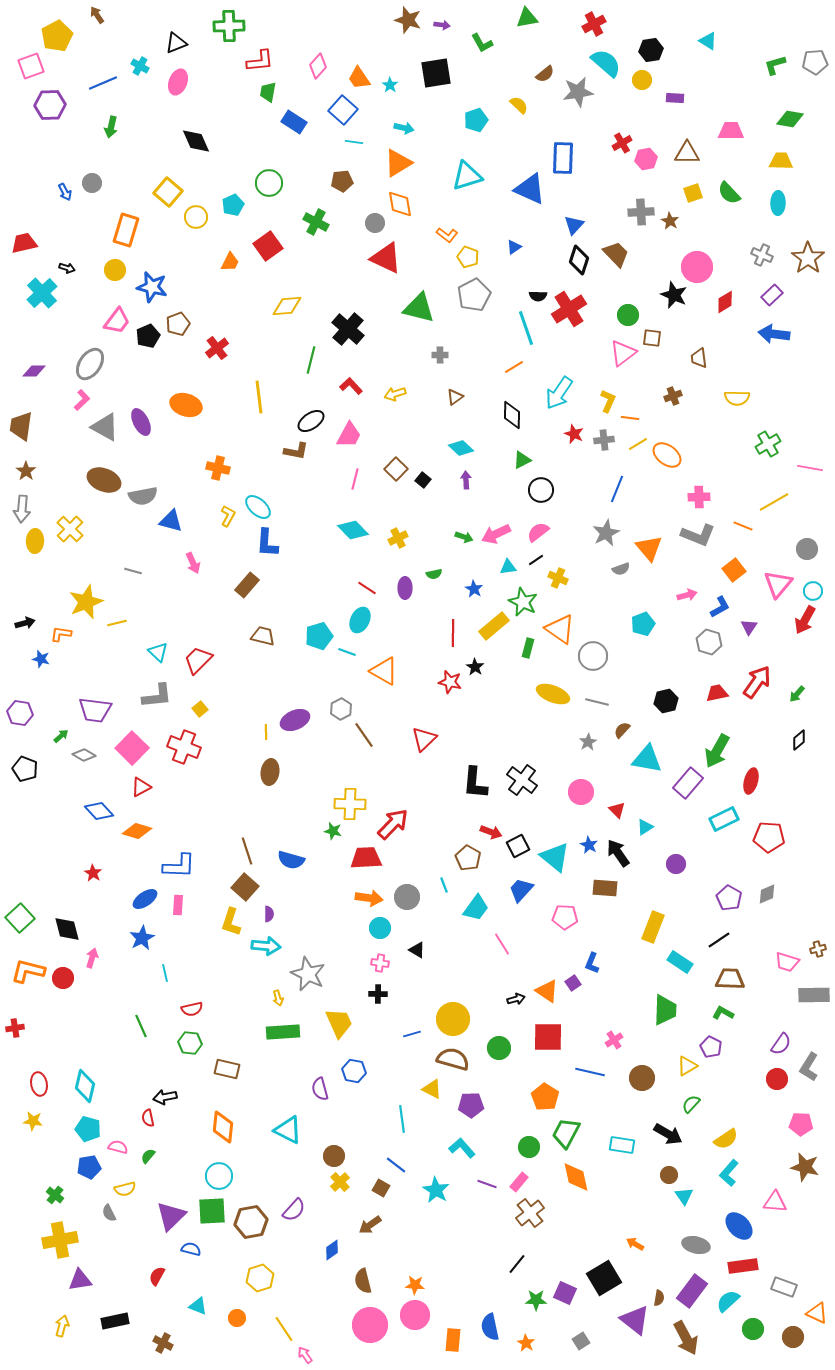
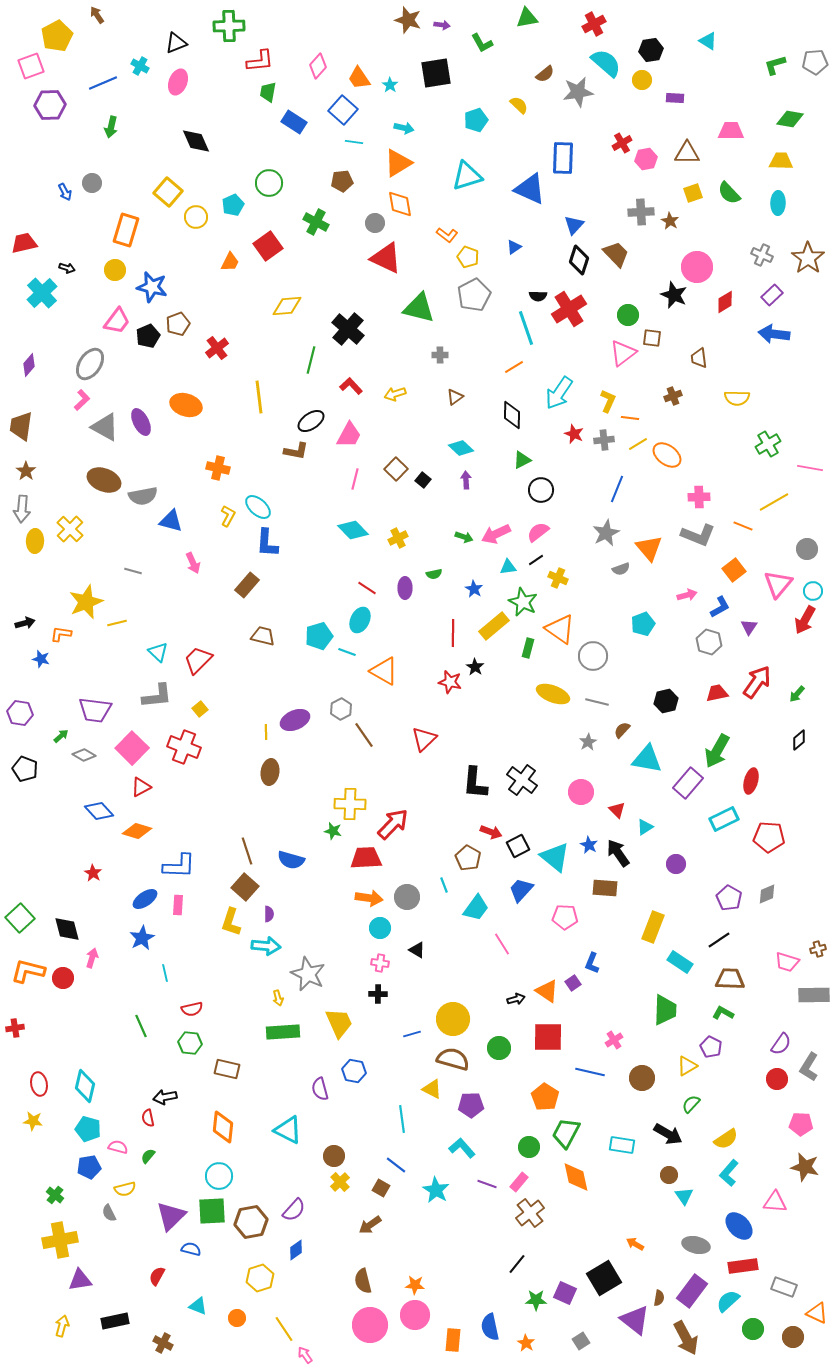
purple diamond at (34, 371): moved 5 px left, 6 px up; rotated 50 degrees counterclockwise
blue diamond at (332, 1250): moved 36 px left
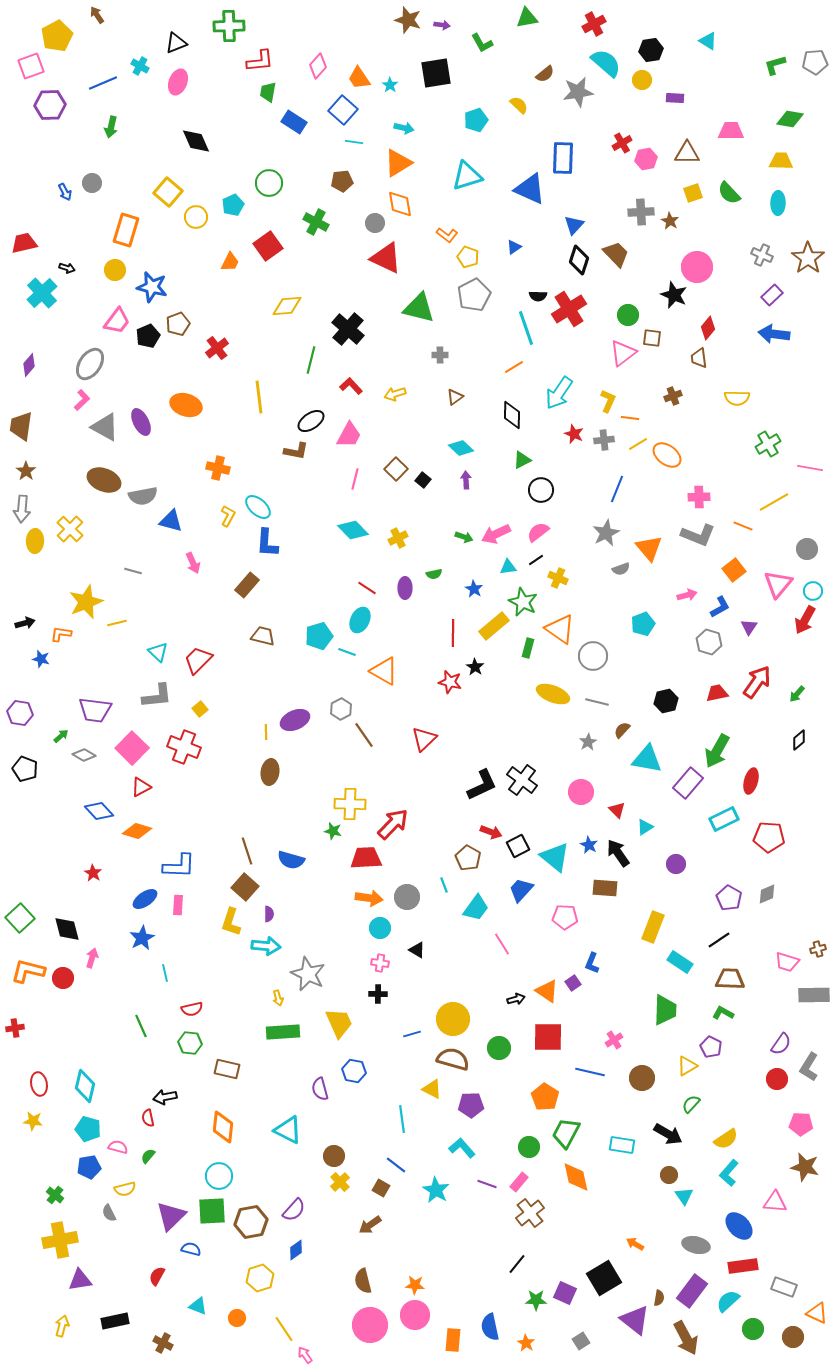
red diamond at (725, 302): moved 17 px left, 26 px down; rotated 20 degrees counterclockwise
black L-shape at (475, 783): moved 7 px right, 2 px down; rotated 120 degrees counterclockwise
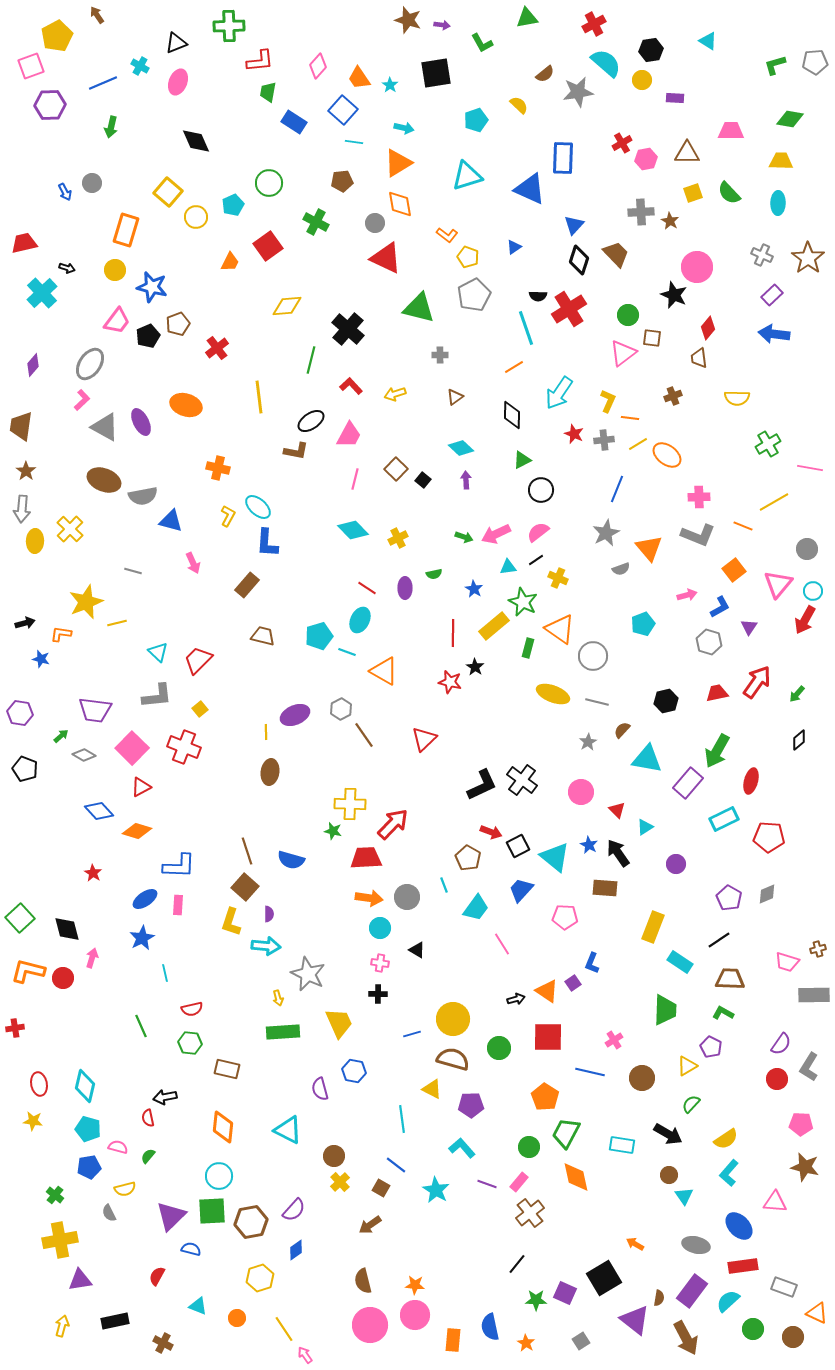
purple diamond at (29, 365): moved 4 px right
purple ellipse at (295, 720): moved 5 px up
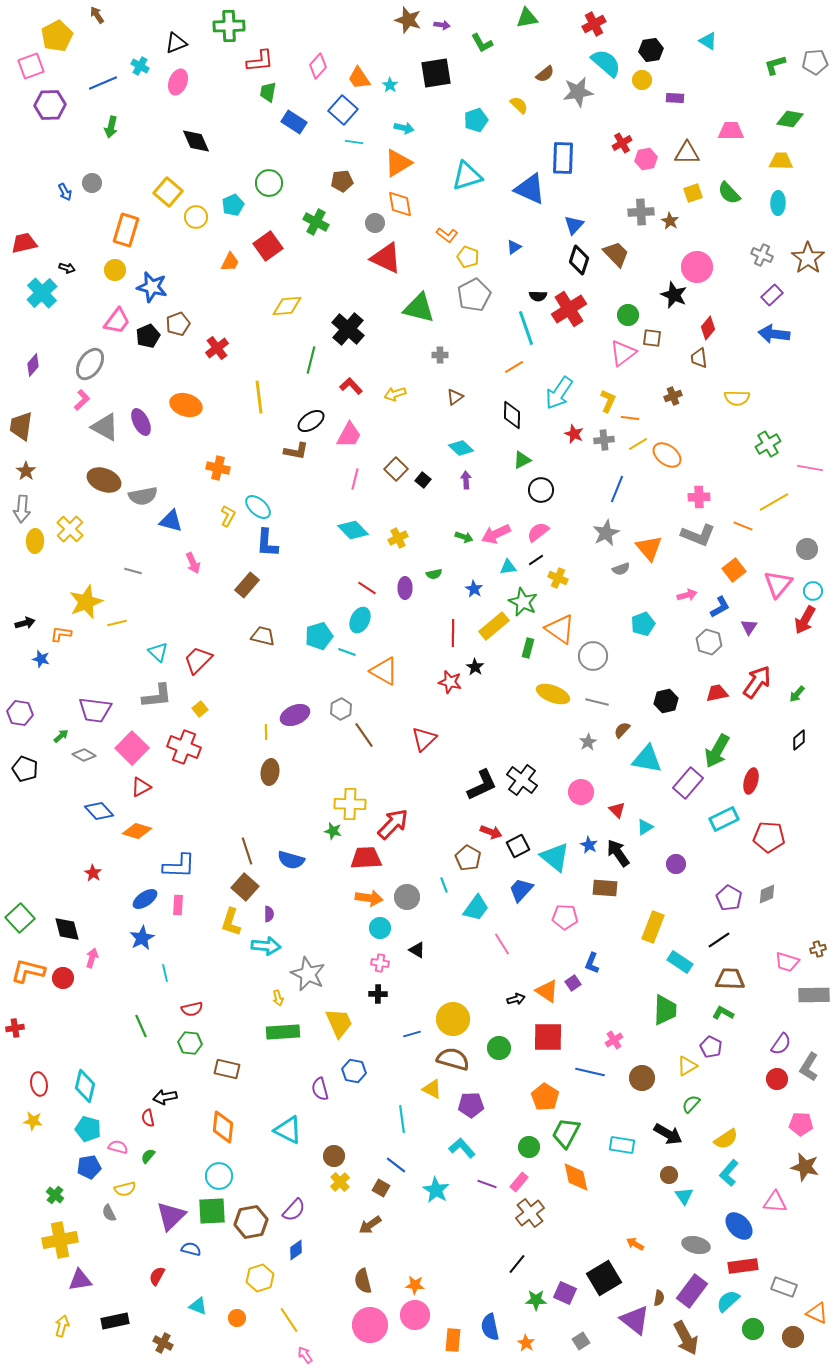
yellow line at (284, 1329): moved 5 px right, 9 px up
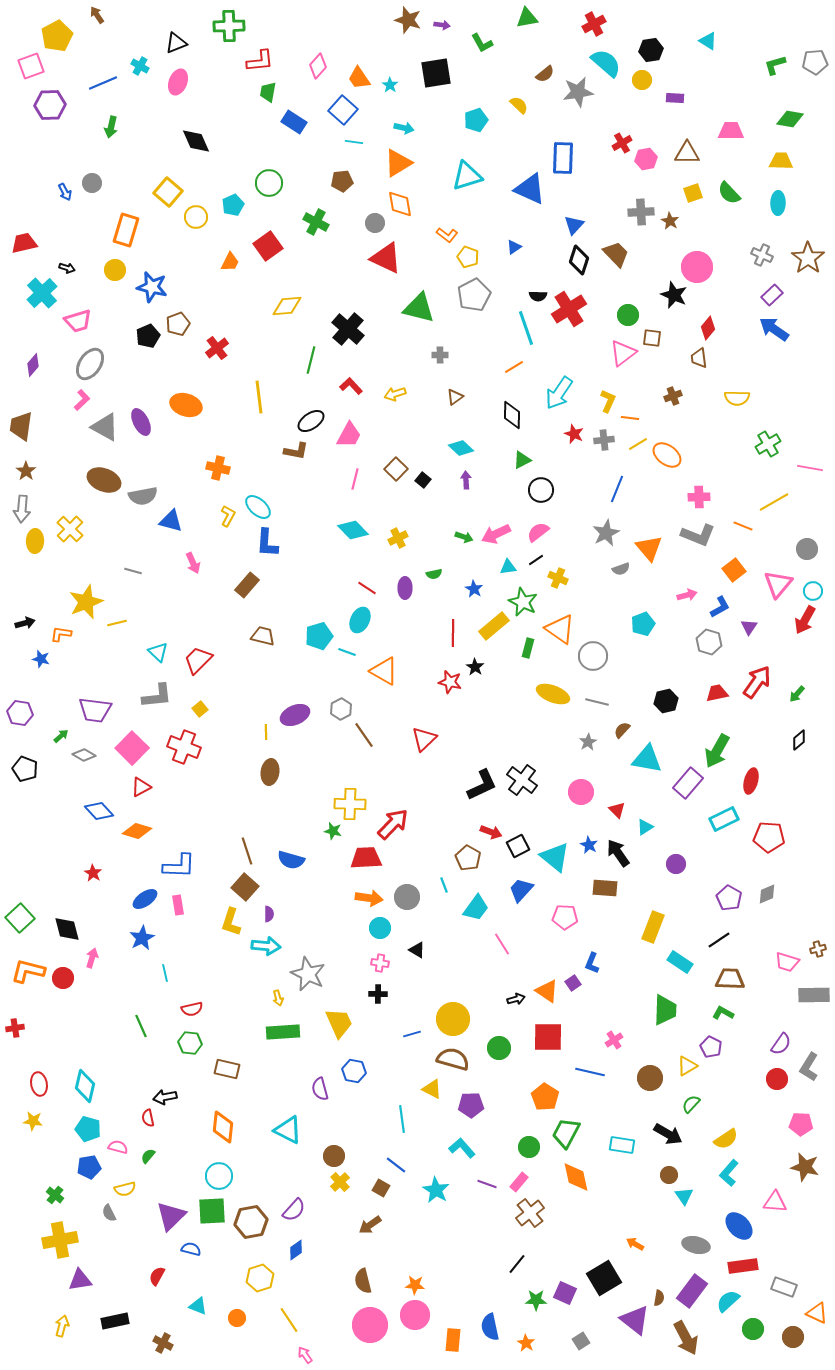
pink trapezoid at (117, 321): moved 39 px left; rotated 36 degrees clockwise
blue arrow at (774, 334): moved 5 px up; rotated 28 degrees clockwise
pink rectangle at (178, 905): rotated 12 degrees counterclockwise
brown circle at (642, 1078): moved 8 px right
